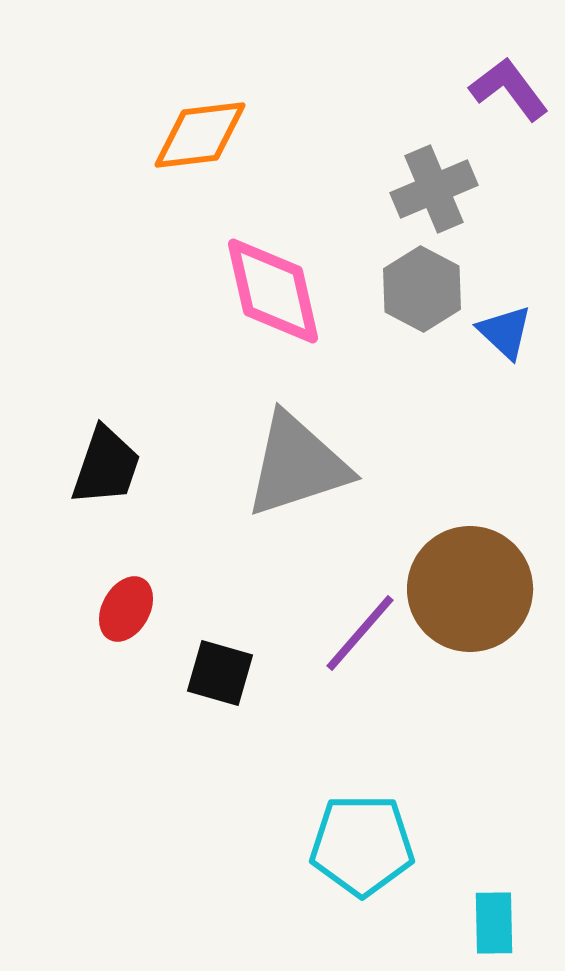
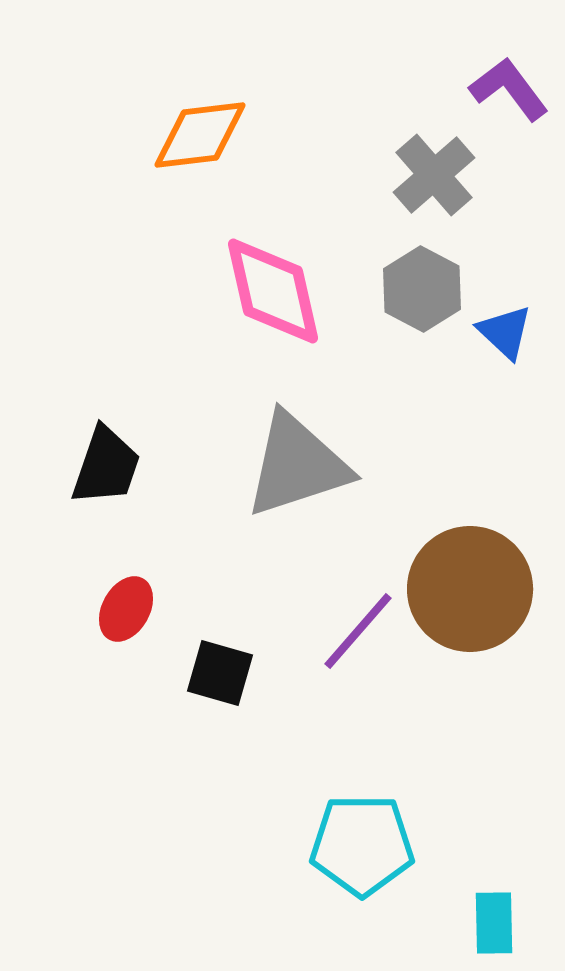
gray cross: moved 14 px up; rotated 18 degrees counterclockwise
purple line: moved 2 px left, 2 px up
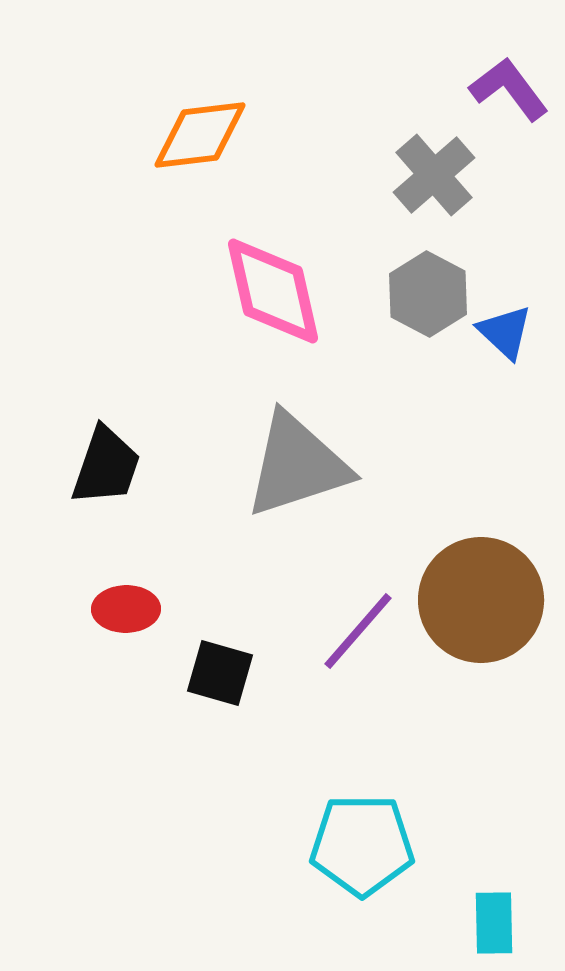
gray hexagon: moved 6 px right, 5 px down
brown circle: moved 11 px right, 11 px down
red ellipse: rotated 60 degrees clockwise
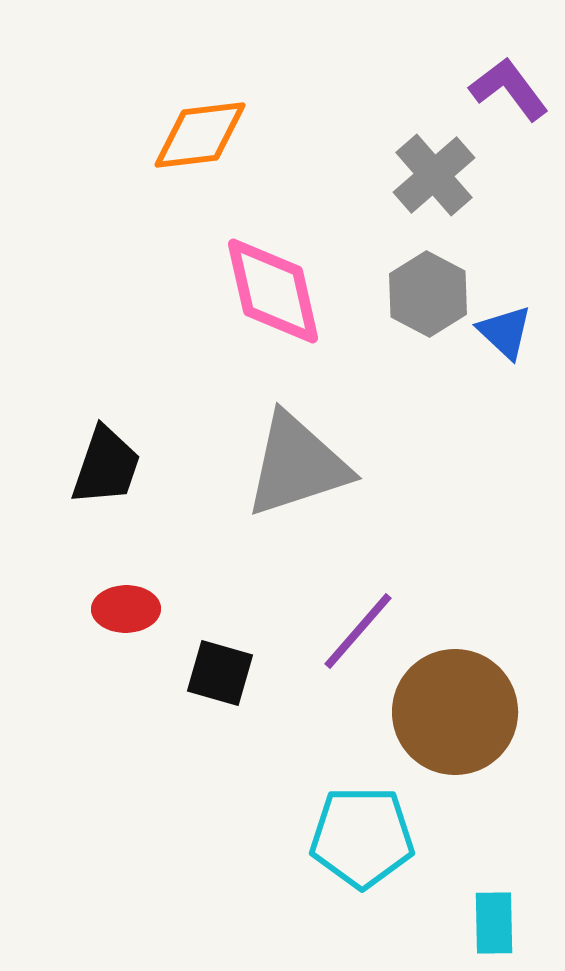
brown circle: moved 26 px left, 112 px down
cyan pentagon: moved 8 px up
